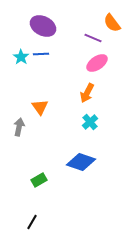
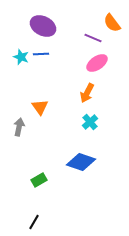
cyan star: rotated 14 degrees counterclockwise
black line: moved 2 px right
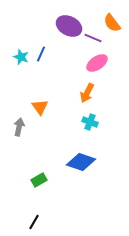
purple ellipse: moved 26 px right
blue line: rotated 63 degrees counterclockwise
cyan cross: rotated 28 degrees counterclockwise
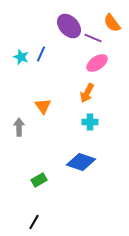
purple ellipse: rotated 20 degrees clockwise
orange triangle: moved 3 px right, 1 px up
cyan cross: rotated 21 degrees counterclockwise
gray arrow: rotated 12 degrees counterclockwise
